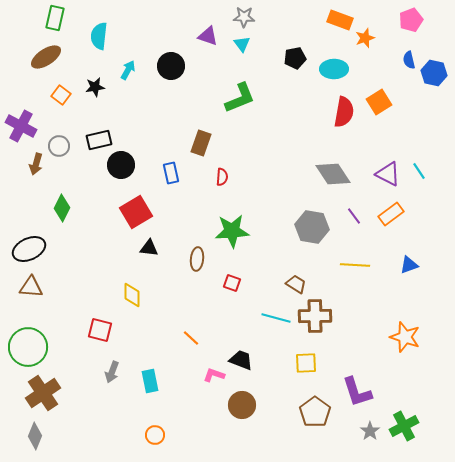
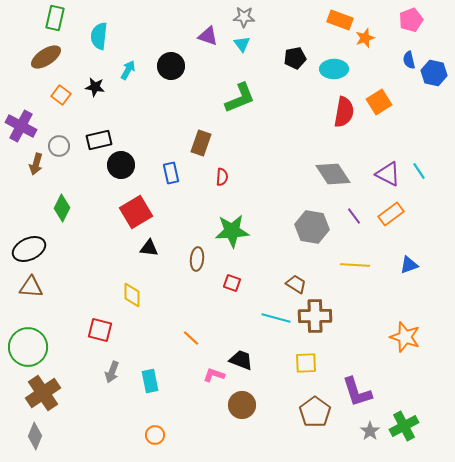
black star at (95, 87): rotated 18 degrees clockwise
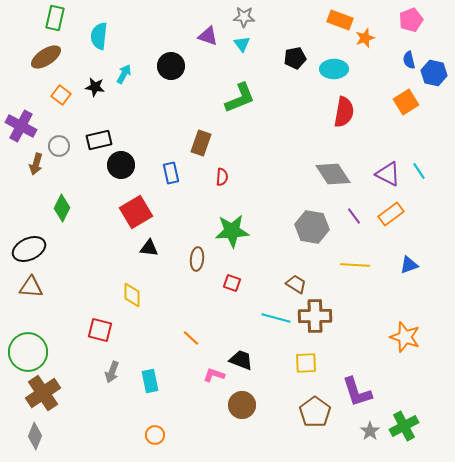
cyan arrow at (128, 70): moved 4 px left, 4 px down
orange square at (379, 102): moved 27 px right
green circle at (28, 347): moved 5 px down
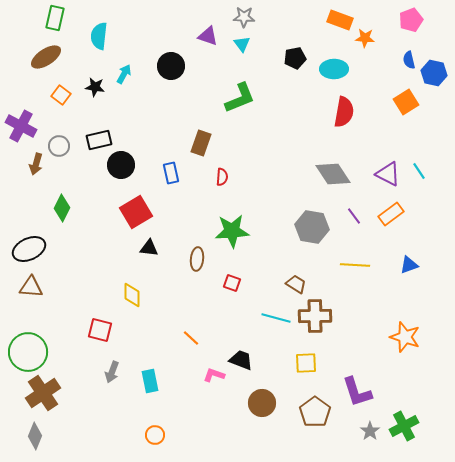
orange star at (365, 38): rotated 24 degrees clockwise
brown circle at (242, 405): moved 20 px right, 2 px up
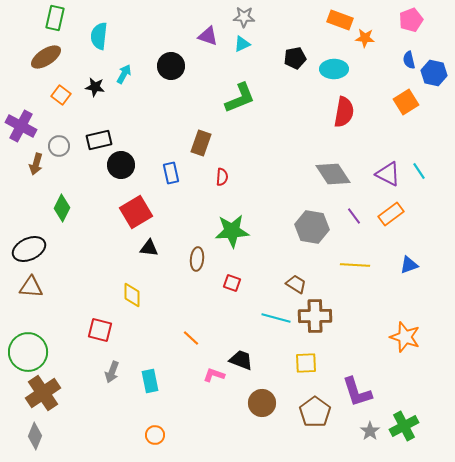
cyan triangle at (242, 44): rotated 42 degrees clockwise
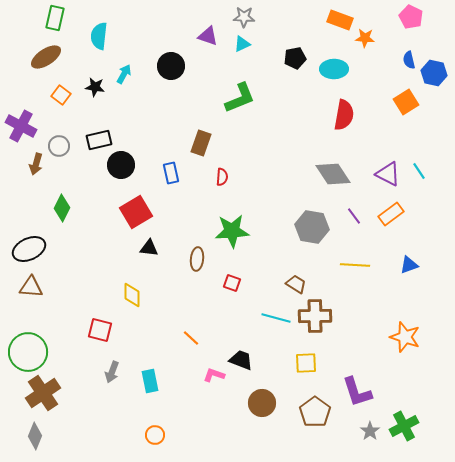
pink pentagon at (411, 20): moved 3 px up; rotated 25 degrees counterclockwise
red semicircle at (344, 112): moved 3 px down
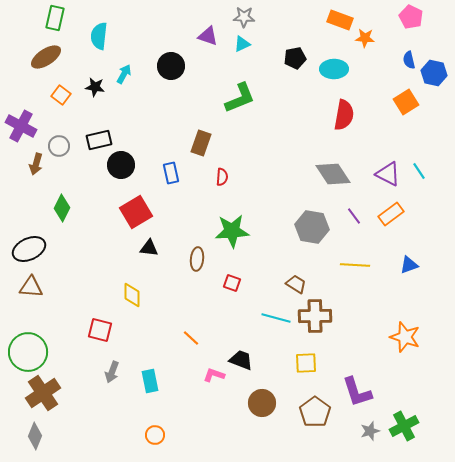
gray star at (370, 431): rotated 18 degrees clockwise
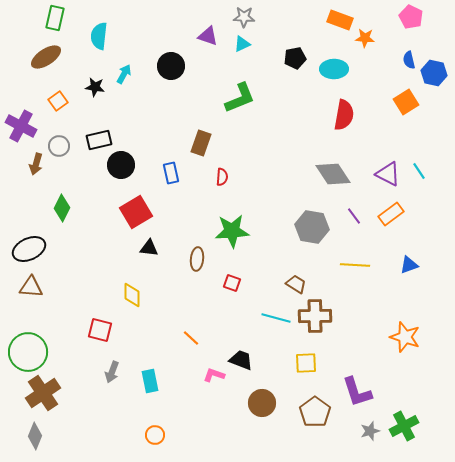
orange square at (61, 95): moved 3 px left, 6 px down; rotated 18 degrees clockwise
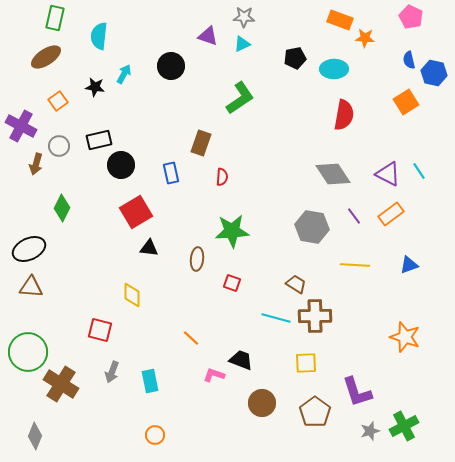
green L-shape at (240, 98): rotated 12 degrees counterclockwise
brown cross at (43, 393): moved 18 px right, 9 px up; rotated 24 degrees counterclockwise
